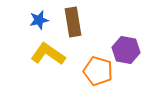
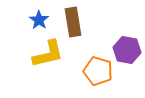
blue star: rotated 24 degrees counterclockwise
purple hexagon: moved 1 px right
yellow L-shape: rotated 132 degrees clockwise
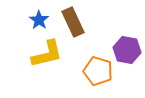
brown rectangle: rotated 16 degrees counterclockwise
yellow L-shape: moved 1 px left
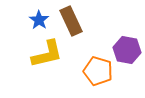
brown rectangle: moved 2 px left, 1 px up
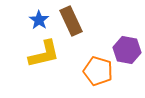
yellow L-shape: moved 3 px left
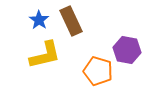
yellow L-shape: moved 1 px right, 1 px down
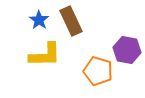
yellow L-shape: rotated 12 degrees clockwise
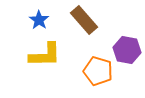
brown rectangle: moved 13 px right, 1 px up; rotated 16 degrees counterclockwise
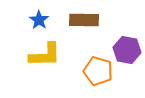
brown rectangle: rotated 48 degrees counterclockwise
